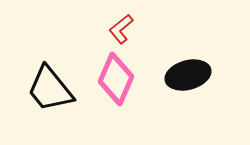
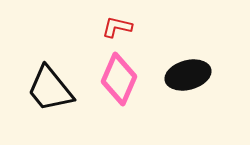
red L-shape: moved 4 px left, 2 px up; rotated 52 degrees clockwise
pink diamond: moved 3 px right
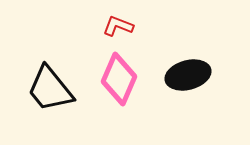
red L-shape: moved 1 px right, 1 px up; rotated 8 degrees clockwise
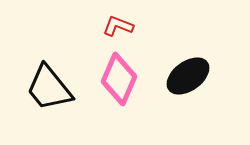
black ellipse: moved 1 px down; rotated 21 degrees counterclockwise
black trapezoid: moved 1 px left, 1 px up
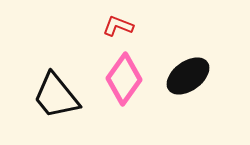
pink diamond: moved 5 px right; rotated 12 degrees clockwise
black trapezoid: moved 7 px right, 8 px down
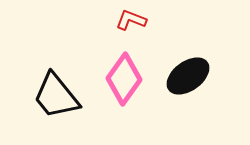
red L-shape: moved 13 px right, 6 px up
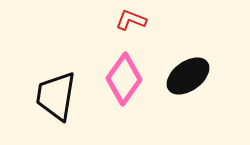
black trapezoid: rotated 48 degrees clockwise
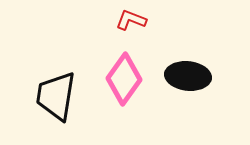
black ellipse: rotated 42 degrees clockwise
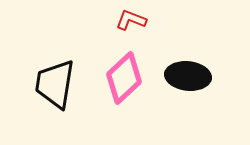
pink diamond: moved 1 px up; rotated 12 degrees clockwise
black trapezoid: moved 1 px left, 12 px up
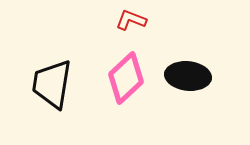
pink diamond: moved 2 px right
black trapezoid: moved 3 px left
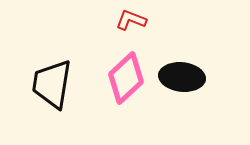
black ellipse: moved 6 px left, 1 px down
